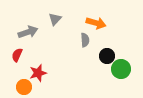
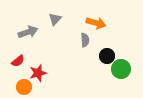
red semicircle: moved 1 px right, 6 px down; rotated 152 degrees counterclockwise
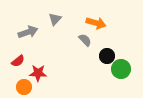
gray semicircle: rotated 40 degrees counterclockwise
red star: rotated 18 degrees clockwise
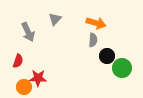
gray arrow: rotated 84 degrees clockwise
gray semicircle: moved 8 px right; rotated 48 degrees clockwise
red semicircle: rotated 32 degrees counterclockwise
green circle: moved 1 px right, 1 px up
red star: moved 5 px down
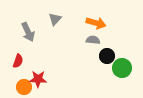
gray semicircle: rotated 88 degrees counterclockwise
red star: moved 1 px down
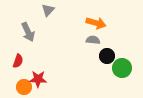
gray triangle: moved 7 px left, 9 px up
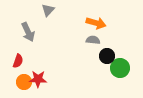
green circle: moved 2 px left
orange circle: moved 5 px up
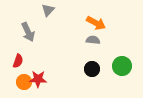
orange arrow: rotated 12 degrees clockwise
black circle: moved 15 px left, 13 px down
green circle: moved 2 px right, 2 px up
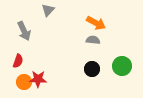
gray arrow: moved 4 px left, 1 px up
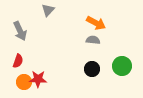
gray arrow: moved 4 px left
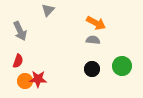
orange circle: moved 1 px right, 1 px up
